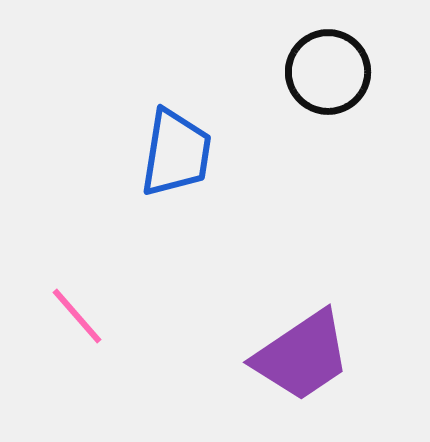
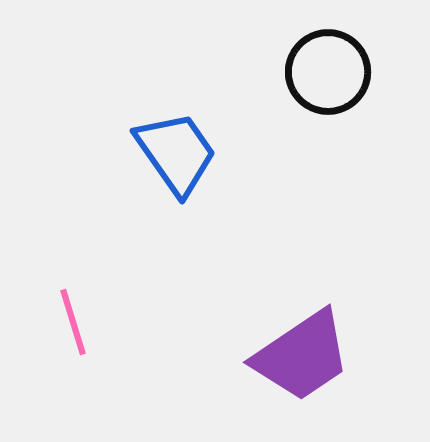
blue trapezoid: rotated 44 degrees counterclockwise
pink line: moved 4 px left, 6 px down; rotated 24 degrees clockwise
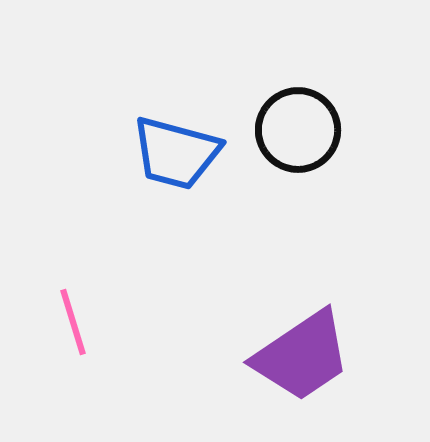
black circle: moved 30 px left, 58 px down
blue trapezoid: rotated 140 degrees clockwise
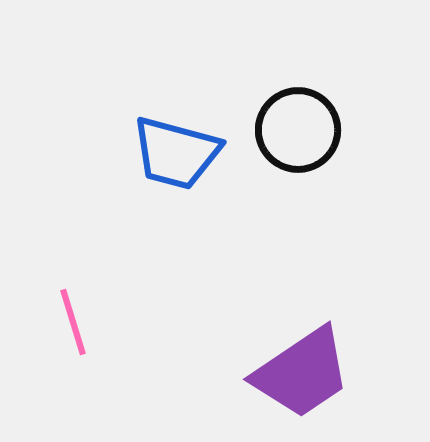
purple trapezoid: moved 17 px down
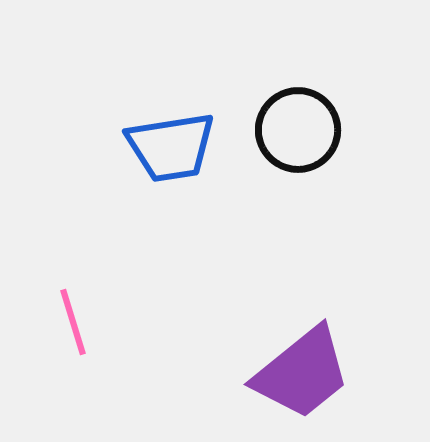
blue trapezoid: moved 5 px left, 6 px up; rotated 24 degrees counterclockwise
purple trapezoid: rotated 5 degrees counterclockwise
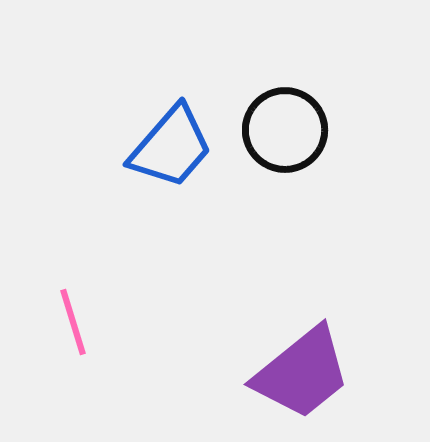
black circle: moved 13 px left
blue trapezoid: rotated 40 degrees counterclockwise
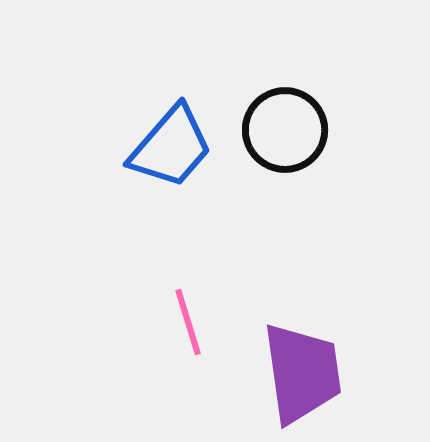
pink line: moved 115 px right
purple trapezoid: rotated 59 degrees counterclockwise
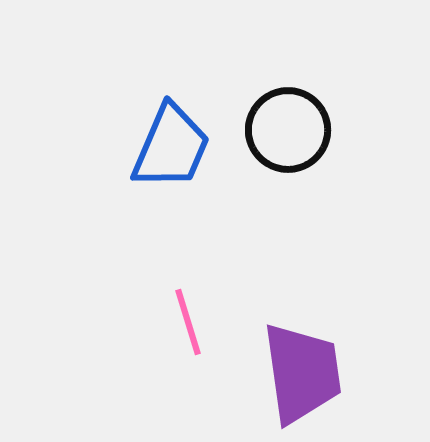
black circle: moved 3 px right
blue trapezoid: rotated 18 degrees counterclockwise
